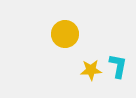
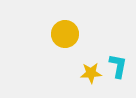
yellow star: moved 3 px down
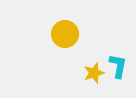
yellow star: moved 3 px right; rotated 15 degrees counterclockwise
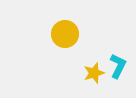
cyan L-shape: rotated 15 degrees clockwise
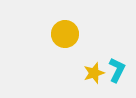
cyan L-shape: moved 1 px left, 4 px down
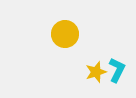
yellow star: moved 2 px right, 1 px up
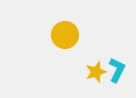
yellow circle: moved 1 px down
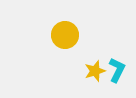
yellow star: moved 1 px left, 1 px up
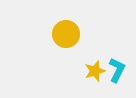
yellow circle: moved 1 px right, 1 px up
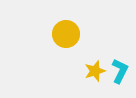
cyan L-shape: moved 3 px right, 1 px down
